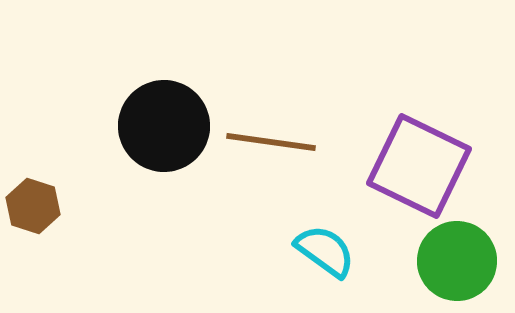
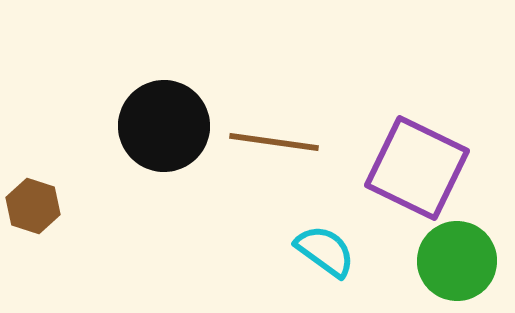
brown line: moved 3 px right
purple square: moved 2 px left, 2 px down
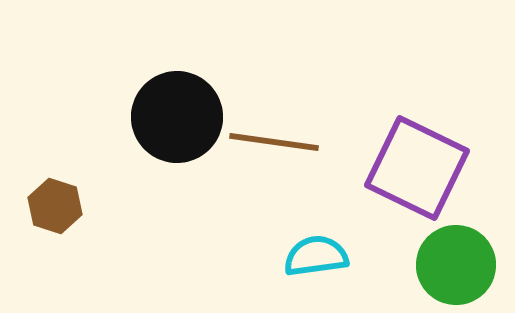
black circle: moved 13 px right, 9 px up
brown hexagon: moved 22 px right
cyan semicircle: moved 9 px left, 5 px down; rotated 44 degrees counterclockwise
green circle: moved 1 px left, 4 px down
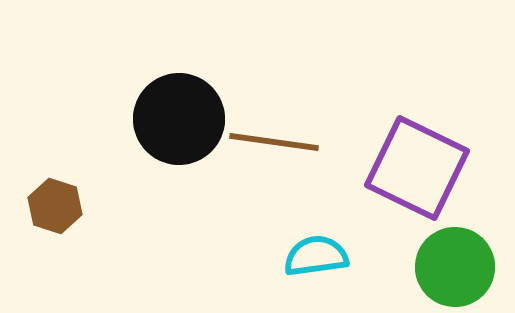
black circle: moved 2 px right, 2 px down
green circle: moved 1 px left, 2 px down
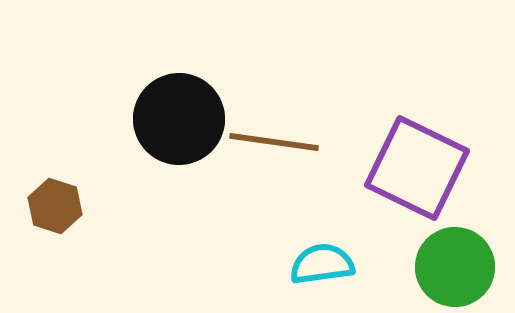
cyan semicircle: moved 6 px right, 8 px down
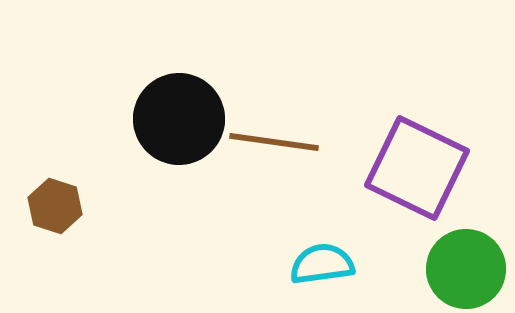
green circle: moved 11 px right, 2 px down
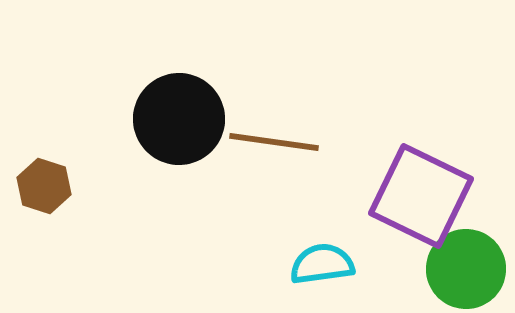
purple square: moved 4 px right, 28 px down
brown hexagon: moved 11 px left, 20 px up
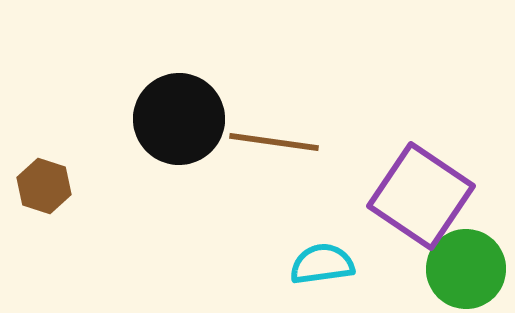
purple square: rotated 8 degrees clockwise
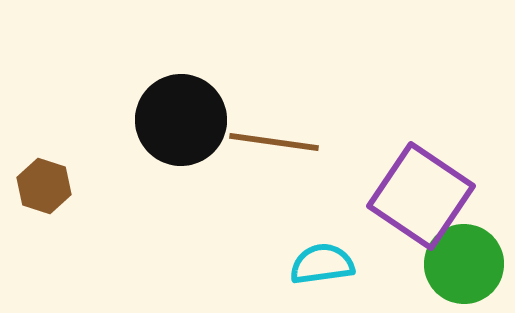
black circle: moved 2 px right, 1 px down
green circle: moved 2 px left, 5 px up
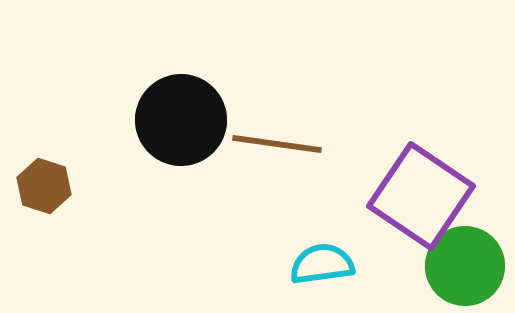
brown line: moved 3 px right, 2 px down
green circle: moved 1 px right, 2 px down
